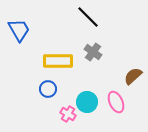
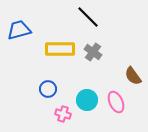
blue trapezoid: rotated 75 degrees counterclockwise
yellow rectangle: moved 2 px right, 12 px up
brown semicircle: rotated 84 degrees counterclockwise
cyan circle: moved 2 px up
pink cross: moved 5 px left; rotated 14 degrees counterclockwise
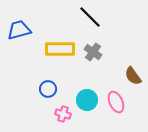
black line: moved 2 px right
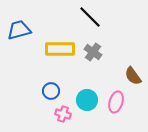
blue circle: moved 3 px right, 2 px down
pink ellipse: rotated 40 degrees clockwise
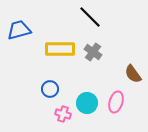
brown semicircle: moved 2 px up
blue circle: moved 1 px left, 2 px up
cyan circle: moved 3 px down
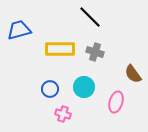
gray cross: moved 2 px right; rotated 18 degrees counterclockwise
cyan circle: moved 3 px left, 16 px up
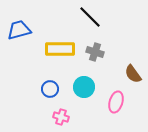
pink cross: moved 2 px left, 3 px down
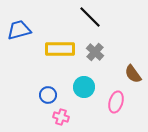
gray cross: rotated 24 degrees clockwise
blue circle: moved 2 px left, 6 px down
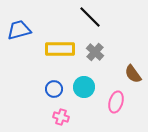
blue circle: moved 6 px right, 6 px up
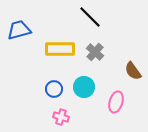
brown semicircle: moved 3 px up
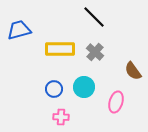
black line: moved 4 px right
pink cross: rotated 14 degrees counterclockwise
